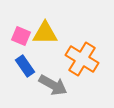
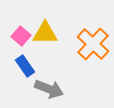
pink square: rotated 18 degrees clockwise
orange cross: moved 11 px right, 15 px up; rotated 12 degrees clockwise
gray arrow: moved 4 px left, 4 px down; rotated 8 degrees counterclockwise
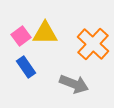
pink square: rotated 12 degrees clockwise
blue rectangle: moved 1 px right, 1 px down
gray arrow: moved 25 px right, 5 px up
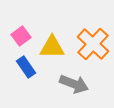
yellow triangle: moved 7 px right, 14 px down
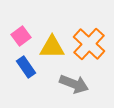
orange cross: moved 4 px left
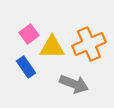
pink square: moved 8 px right, 2 px up
orange cross: rotated 24 degrees clockwise
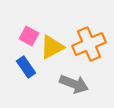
pink square: moved 2 px down; rotated 24 degrees counterclockwise
yellow triangle: rotated 28 degrees counterclockwise
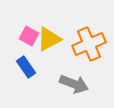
yellow triangle: moved 3 px left, 8 px up
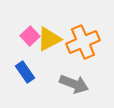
pink square: moved 1 px right; rotated 18 degrees clockwise
orange cross: moved 6 px left, 2 px up
blue rectangle: moved 1 px left, 5 px down
